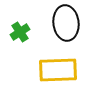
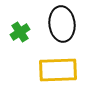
black ellipse: moved 4 px left, 1 px down
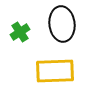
yellow rectangle: moved 3 px left, 1 px down
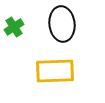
green cross: moved 6 px left, 5 px up
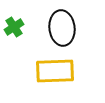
black ellipse: moved 4 px down
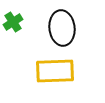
green cross: moved 1 px left, 5 px up
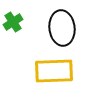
yellow rectangle: moved 1 px left
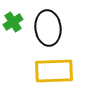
black ellipse: moved 14 px left
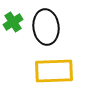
black ellipse: moved 2 px left, 1 px up
